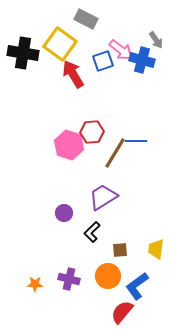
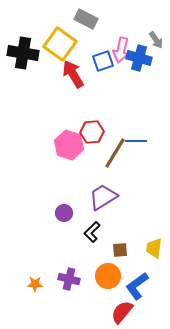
pink arrow: rotated 65 degrees clockwise
blue cross: moved 3 px left, 2 px up
yellow trapezoid: moved 2 px left, 1 px up
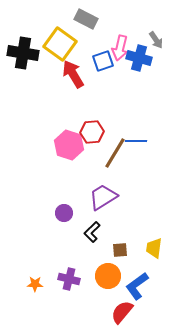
pink arrow: moved 1 px left, 2 px up
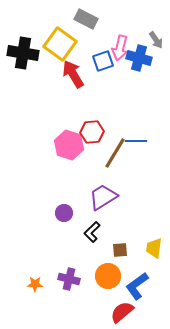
red semicircle: rotated 10 degrees clockwise
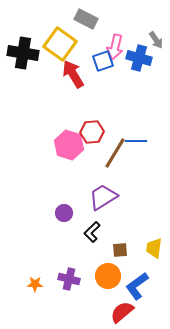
pink arrow: moved 5 px left, 1 px up
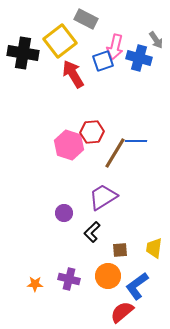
yellow square: moved 3 px up; rotated 16 degrees clockwise
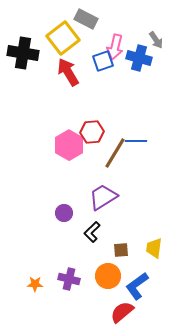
yellow square: moved 3 px right, 3 px up
red arrow: moved 5 px left, 2 px up
pink hexagon: rotated 12 degrees clockwise
brown square: moved 1 px right
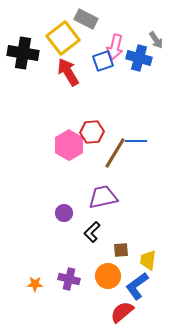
purple trapezoid: rotated 20 degrees clockwise
yellow trapezoid: moved 6 px left, 12 px down
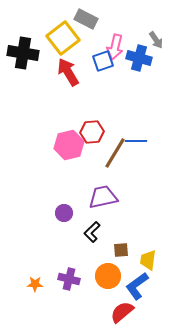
pink hexagon: rotated 16 degrees clockwise
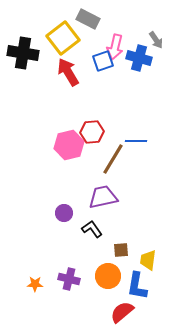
gray rectangle: moved 2 px right
brown line: moved 2 px left, 6 px down
black L-shape: moved 3 px up; rotated 100 degrees clockwise
blue L-shape: rotated 44 degrees counterclockwise
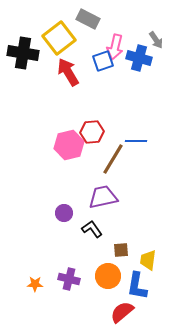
yellow square: moved 4 px left
